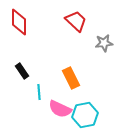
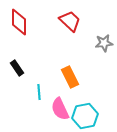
red trapezoid: moved 6 px left
black rectangle: moved 5 px left, 3 px up
orange rectangle: moved 1 px left, 1 px up
pink semicircle: rotated 40 degrees clockwise
cyan hexagon: moved 1 px down
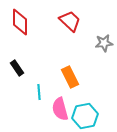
red diamond: moved 1 px right
pink semicircle: rotated 10 degrees clockwise
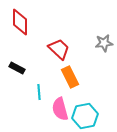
red trapezoid: moved 11 px left, 28 px down
black rectangle: rotated 28 degrees counterclockwise
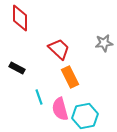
red diamond: moved 4 px up
cyan line: moved 5 px down; rotated 14 degrees counterclockwise
